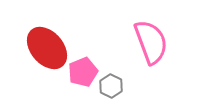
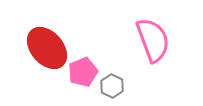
pink semicircle: moved 2 px right, 2 px up
gray hexagon: moved 1 px right
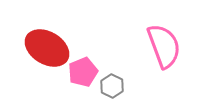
pink semicircle: moved 11 px right, 6 px down
red ellipse: rotated 18 degrees counterclockwise
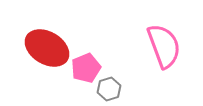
pink pentagon: moved 3 px right, 4 px up
gray hexagon: moved 3 px left, 3 px down; rotated 15 degrees clockwise
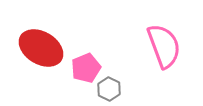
red ellipse: moved 6 px left
gray hexagon: rotated 15 degrees counterclockwise
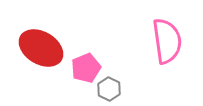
pink semicircle: moved 3 px right, 5 px up; rotated 12 degrees clockwise
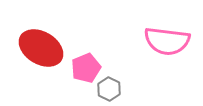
pink semicircle: rotated 105 degrees clockwise
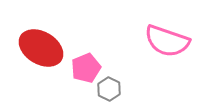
pink semicircle: rotated 12 degrees clockwise
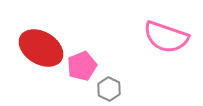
pink semicircle: moved 1 px left, 4 px up
pink pentagon: moved 4 px left, 2 px up
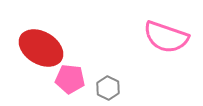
pink pentagon: moved 12 px left, 13 px down; rotated 28 degrees clockwise
gray hexagon: moved 1 px left, 1 px up
